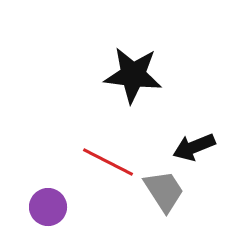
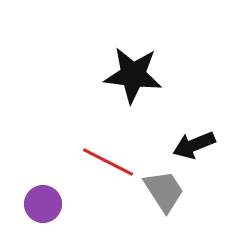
black arrow: moved 2 px up
purple circle: moved 5 px left, 3 px up
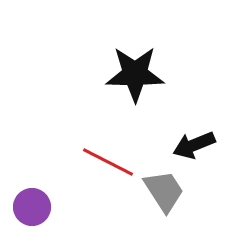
black star: moved 2 px right, 1 px up; rotated 6 degrees counterclockwise
purple circle: moved 11 px left, 3 px down
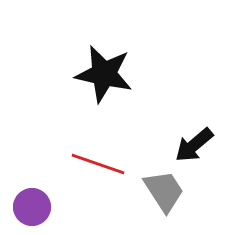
black star: moved 31 px left; rotated 12 degrees clockwise
black arrow: rotated 18 degrees counterclockwise
red line: moved 10 px left, 2 px down; rotated 8 degrees counterclockwise
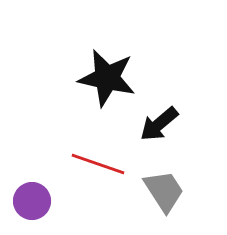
black star: moved 3 px right, 4 px down
black arrow: moved 35 px left, 21 px up
purple circle: moved 6 px up
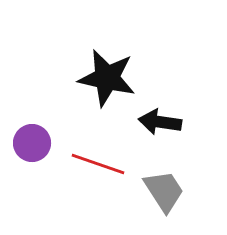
black arrow: moved 1 px right, 2 px up; rotated 48 degrees clockwise
purple circle: moved 58 px up
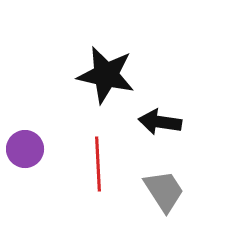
black star: moved 1 px left, 3 px up
purple circle: moved 7 px left, 6 px down
red line: rotated 68 degrees clockwise
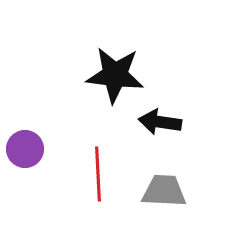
black star: moved 9 px right; rotated 6 degrees counterclockwise
red line: moved 10 px down
gray trapezoid: rotated 54 degrees counterclockwise
